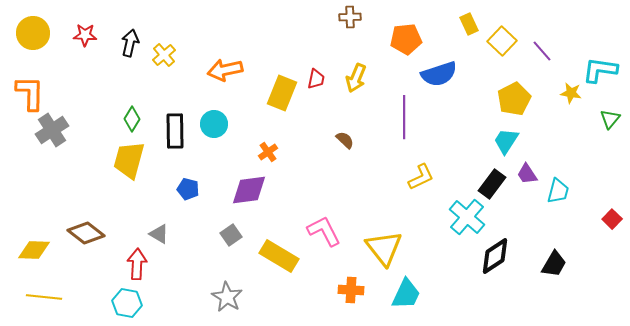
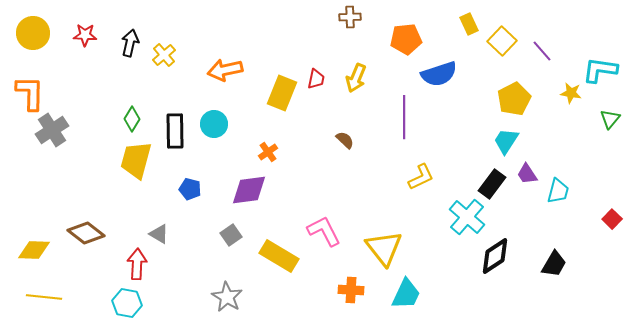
yellow trapezoid at (129, 160): moved 7 px right
blue pentagon at (188, 189): moved 2 px right
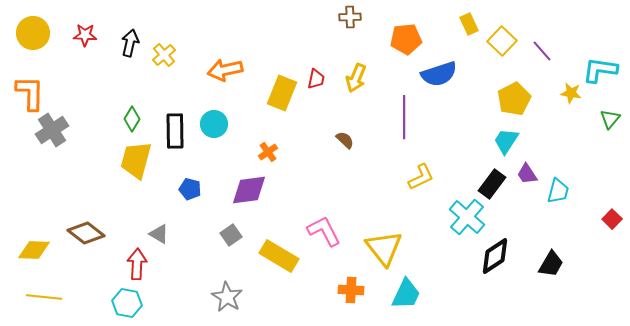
black trapezoid at (554, 264): moved 3 px left
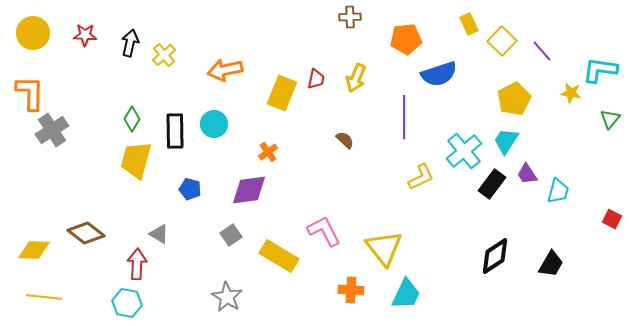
cyan cross at (467, 217): moved 3 px left, 66 px up; rotated 9 degrees clockwise
red square at (612, 219): rotated 18 degrees counterclockwise
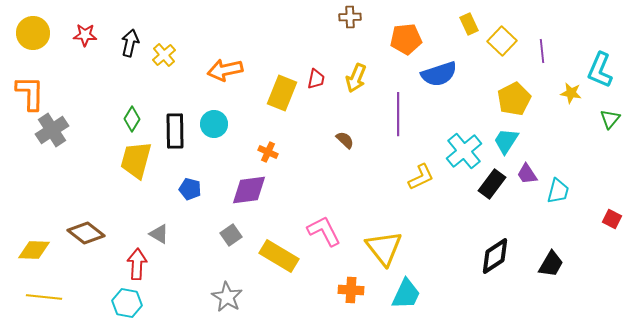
purple line at (542, 51): rotated 35 degrees clockwise
cyan L-shape at (600, 70): rotated 75 degrees counterclockwise
purple line at (404, 117): moved 6 px left, 3 px up
orange cross at (268, 152): rotated 30 degrees counterclockwise
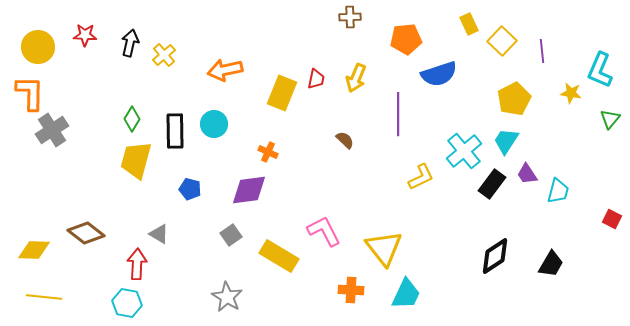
yellow circle at (33, 33): moved 5 px right, 14 px down
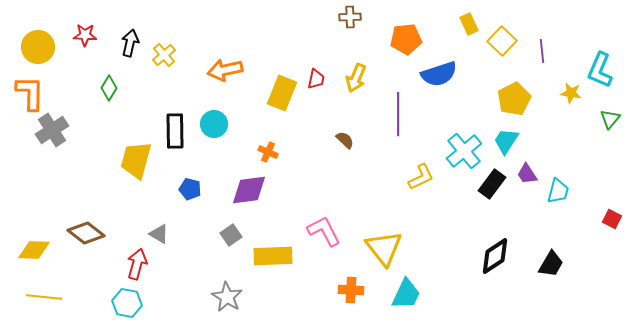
green diamond at (132, 119): moved 23 px left, 31 px up
yellow rectangle at (279, 256): moved 6 px left; rotated 33 degrees counterclockwise
red arrow at (137, 264): rotated 12 degrees clockwise
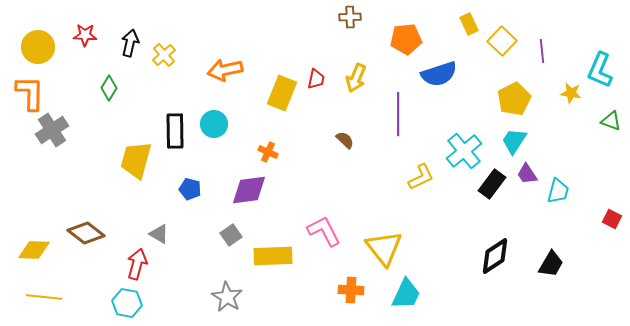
green triangle at (610, 119): moved 1 px right, 2 px down; rotated 50 degrees counterclockwise
cyan trapezoid at (506, 141): moved 8 px right
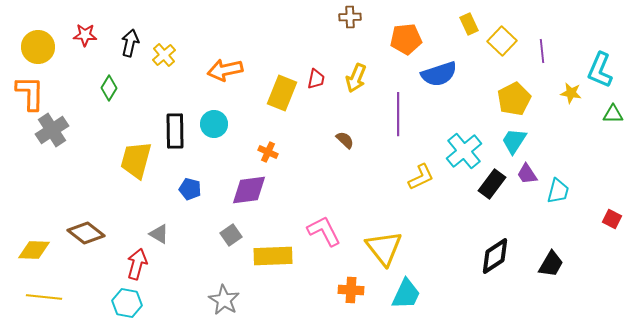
green triangle at (611, 121): moved 2 px right, 7 px up; rotated 20 degrees counterclockwise
gray star at (227, 297): moved 3 px left, 3 px down
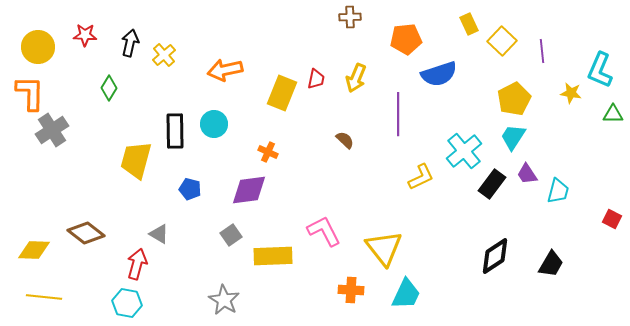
cyan trapezoid at (514, 141): moved 1 px left, 4 px up
